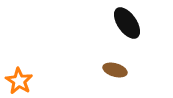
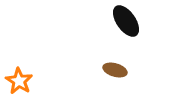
black ellipse: moved 1 px left, 2 px up
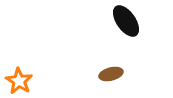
brown ellipse: moved 4 px left, 4 px down; rotated 30 degrees counterclockwise
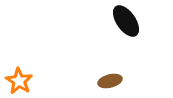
brown ellipse: moved 1 px left, 7 px down
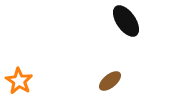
brown ellipse: rotated 25 degrees counterclockwise
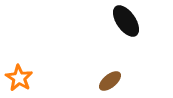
orange star: moved 3 px up
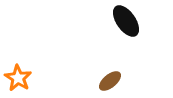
orange star: moved 1 px left
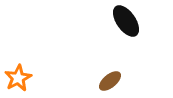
orange star: rotated 12 degrees clockwise
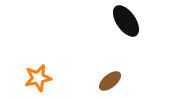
orange star: moved 20 px right; rotated 16 degrees clockwise
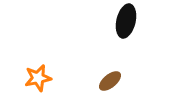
black ellipse: rotated 48 degrees clockwise
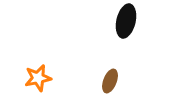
brown ellipse: rotated 30 degrees counterclockwise
